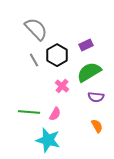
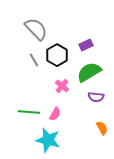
orange semicircle: moved 5 px right, 2 px down
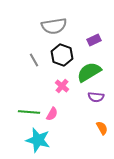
gray semicircle: moved 18 px right, 3 px up; rotated 125 degrees clockwise
purple rectangle: moved 8 px right, 5 px up
black hexagon: moved 5 px right; rotated 10 degrees counterclockwise
pink semicircle: moved 3 px left
cyan star: moved 10 px left
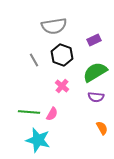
green semicircle: moved 6 px right
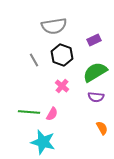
cyan star: moved 5 px right, 2 px down
